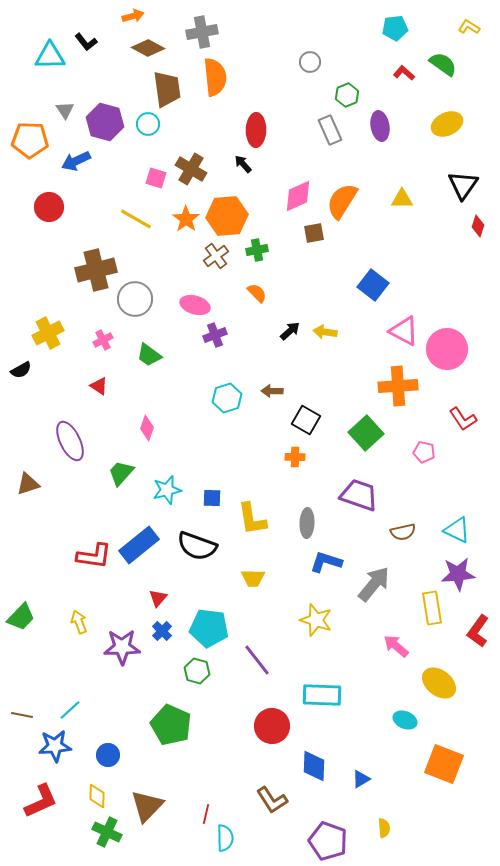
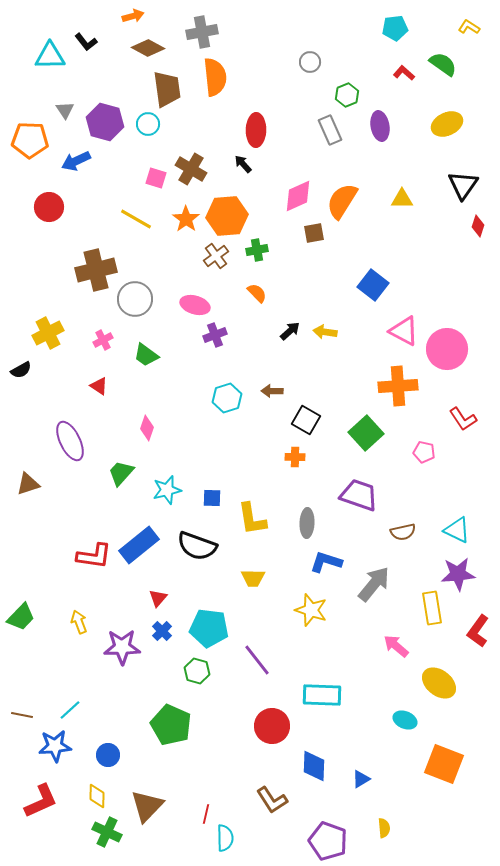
green trapezoid at (149, 355): moved 3 px left
yellow star at (316, 620): moved 5 px left, 10 px up
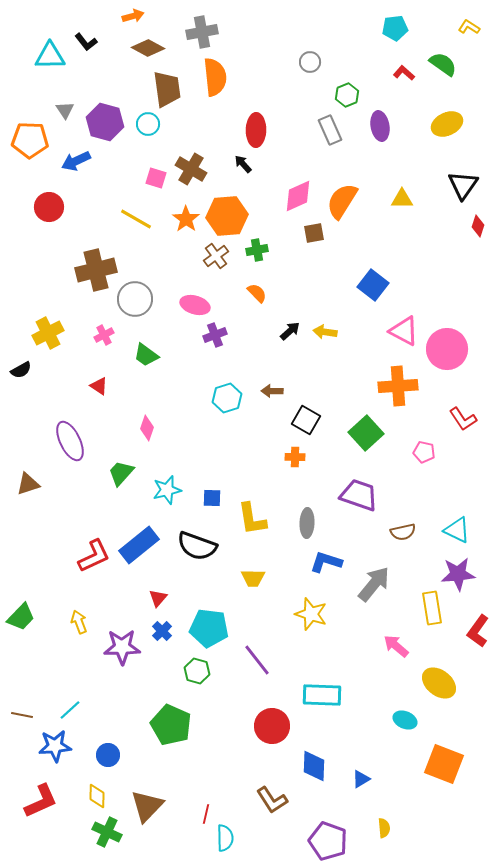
pink cross at (103, 340): moved 1 px right, 5 px up
red L-shape at (94, 556): rotated 33 degrees counterclockwise
yellow star at (311, 610): moved 4 px down
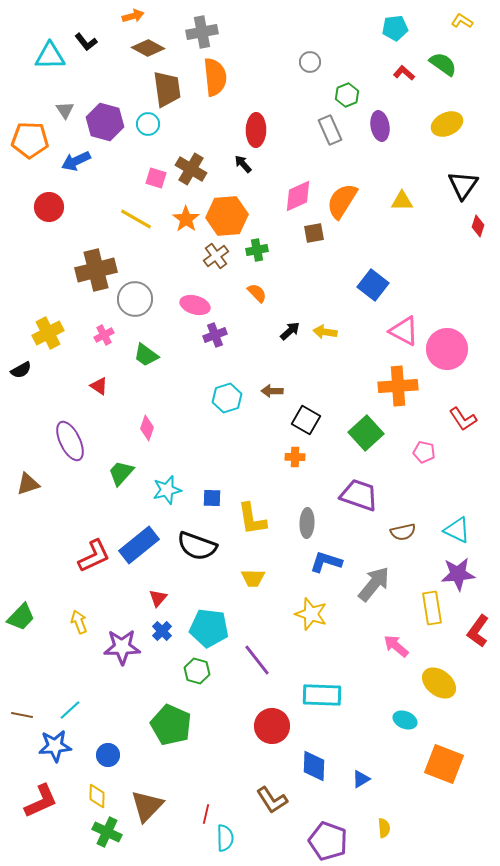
yellow L-shape at (469, 27): moved 7 px left, 6 px up
yellow triangle at (402, 199): moved 2 px down
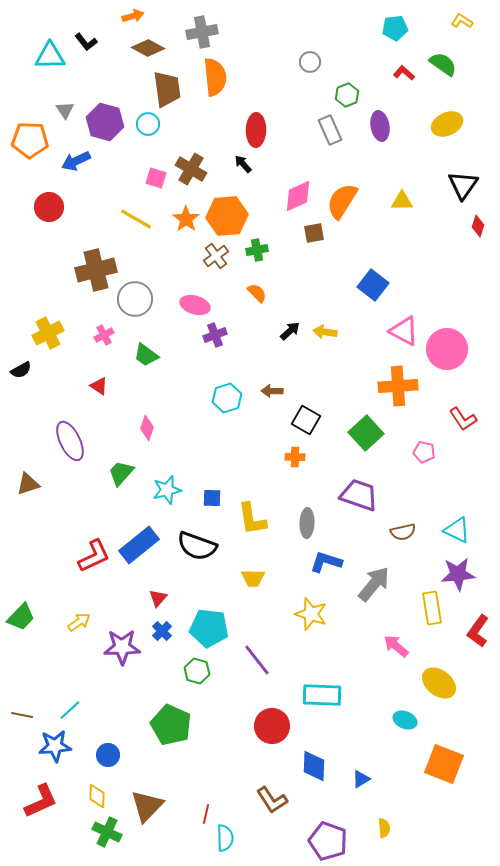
yellow arrow at (79, 622): rotated 75 degrees clockwise
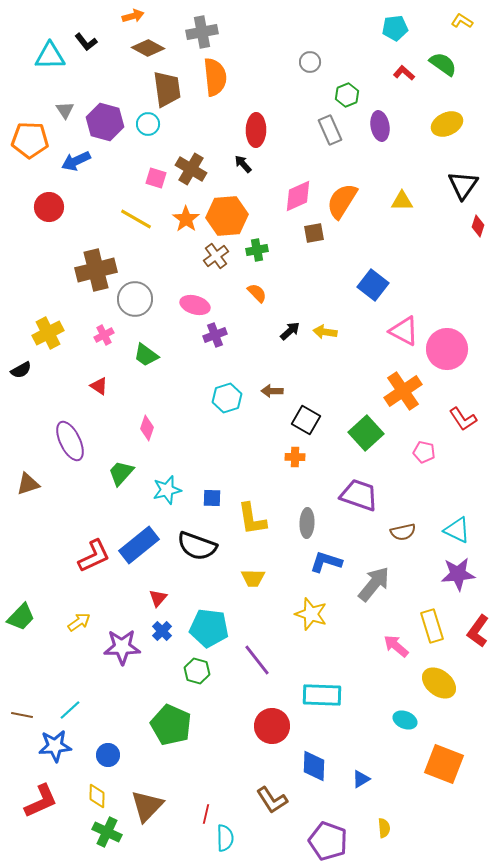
orange cross at (398, 386): moved 5 px right, 5 px down; rotated 30 degrees counterclockwise
yellow rectangle at (432, 608): moved 18 px down; rotated 8 degrees counterclockwise
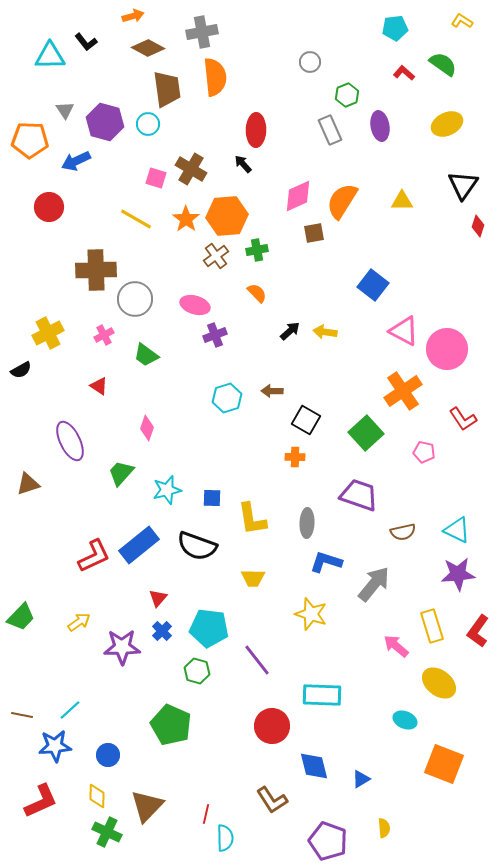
brown cross at (96, 270): rotated 12 degrees clockwise
blue diamond at (314, 766): rotated 16 degrees counterclockwise
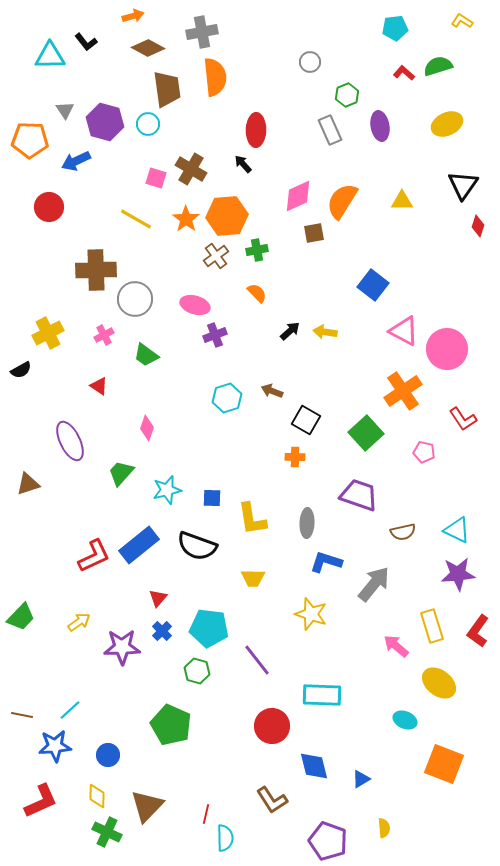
green semicircle at (443, 64): moved 5 px left, 2 px down; rotated 52 degrees counterclockwise
brown arrow at (272, 391): rotated 20 degrees clockwise
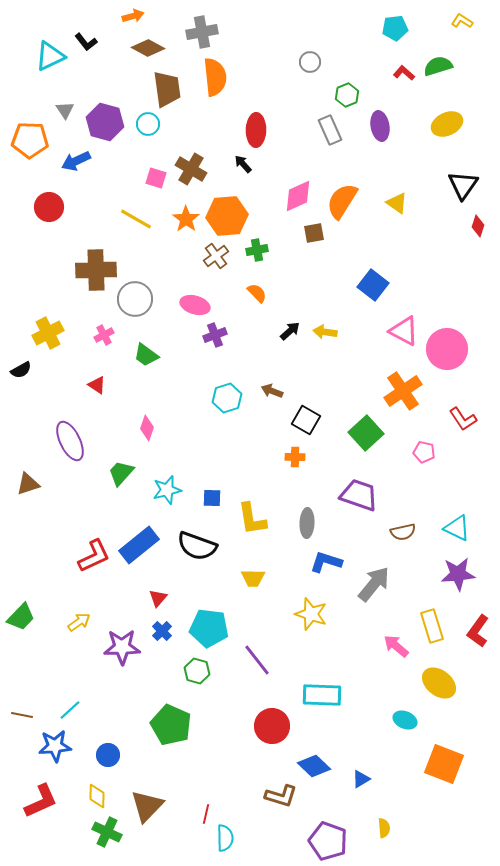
cyan triangle at (50, 56): rotated 24 degrees counterclockwise
yellow triangle at (402, 201): moved 5 px left, 2 px down; rotated 35 degrees clockwise
red triangle at (99, 386): moved 2 px left, 1 px up
cyan triangle at (457, 530): moved 2 px up
blue diamond at (314, 766): rotated 32 degrees counterclockwise
brown L-shape at (272, 800): moved 9 px right, 4 px up; rotated 40 degrees counterclockwise
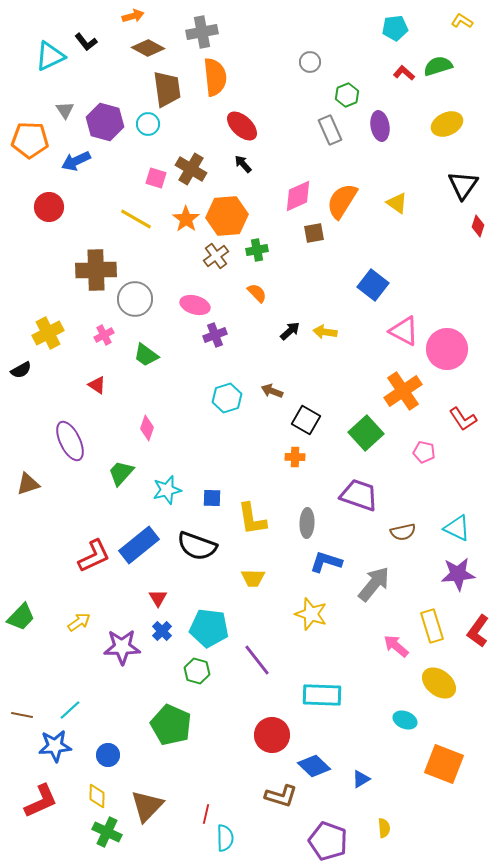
red ellipse at (256, 130): moved 14 px left, 4 px up; rotated 48 degrees counterclockwise
red triangle at (158, 598): rotated 12 degrees counterclockwise
red circle at (272, 726): moved 9 px down
